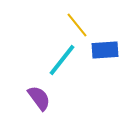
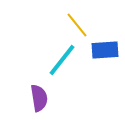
purple semicircle: rotated 28 degrees clockwise
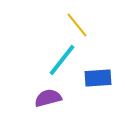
blue rectangle: moved 7 px left, 28 px down
purple semicircle: moved 9 px right; rotated 96 degrees counterclockwise
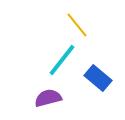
blue rectangle: rotated 44 degrees clockwise
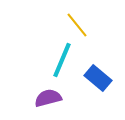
cyan line: rotated 15 degrees counterclockwise
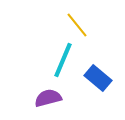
cyan line: moved 1 px right
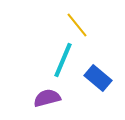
purple semicircle: moved 1 px left
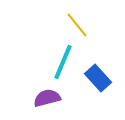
cyan line: moved 2 px down
blue rectangle: rotated 8 degrees clockwise
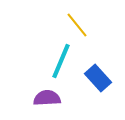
cyan line: moved 2 px left, 1 px up
purple semicircle: rotated 12 degrees clockwise
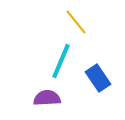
yellow line: moved 1 px left, 3 px up
blue rectangle: rotated 8 degrees clockwise
